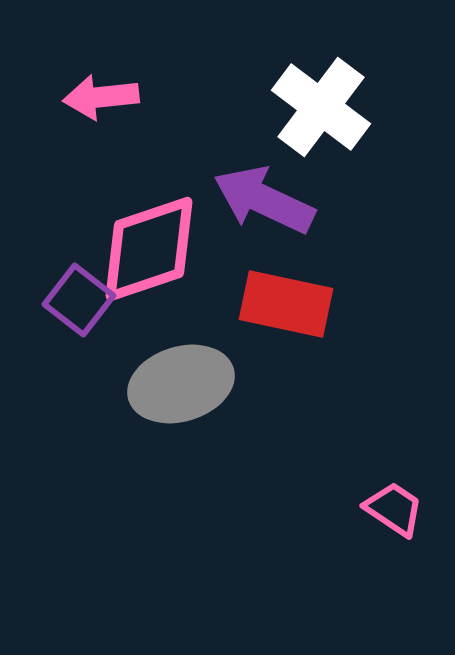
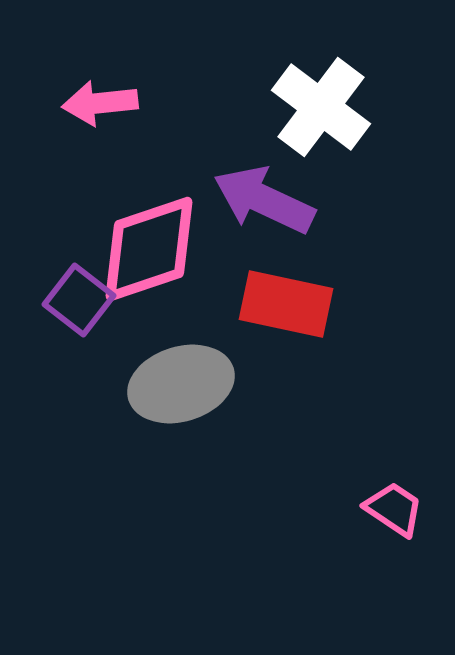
pink arrow: moved 1 px left, 6 px down
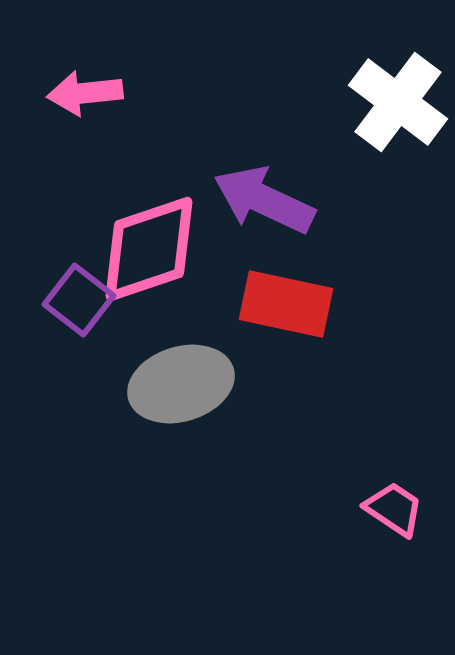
pink arrow: moved 15 px left, 10 px up
white cross: moved 77 px right, 5 px up
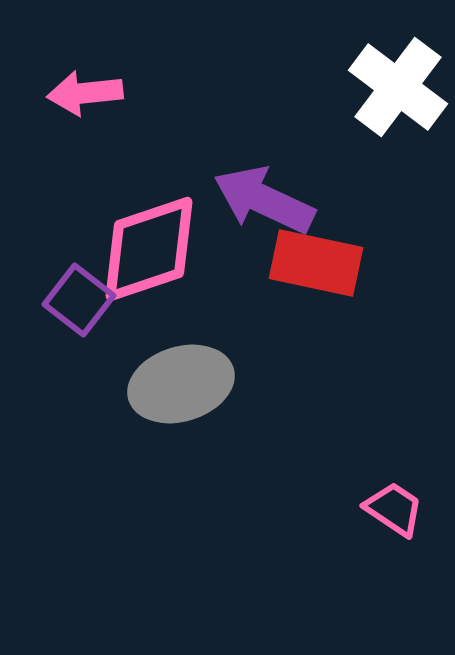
white cross: moved 15 px up
red rectangle: moved 30 px right, 41 px up
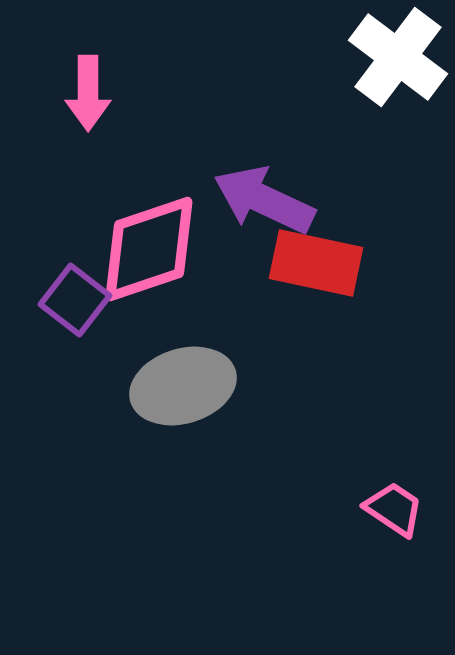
white cross: moved 30 px up
pink arrow: moved 3 px right; rotated 84 degrees counterclockwise
purple square: moved 4 px left
gray ellipse: moved 2 px right, 2 px down
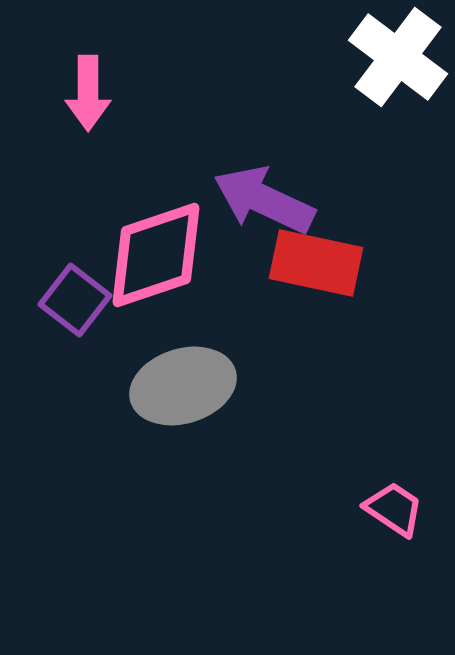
pink diamond: moved 7 px right, 6 px down
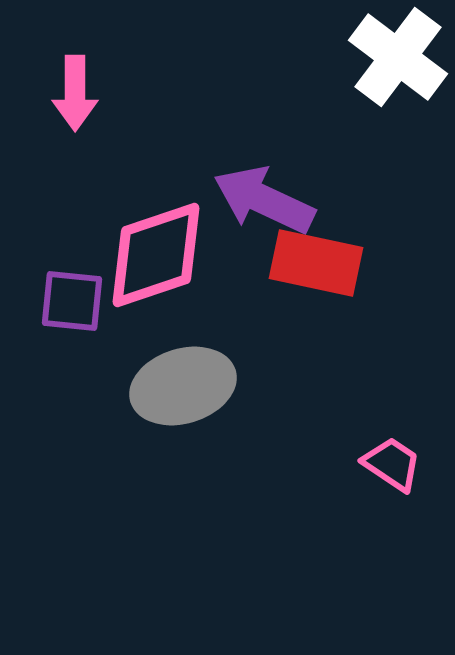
pink arrow: moved 13 px left
purple square: moved 3 px left, 1 px down; rotated 32 degrees counterclockwise
pink trapezoid: moved 2 px left, 45 px up
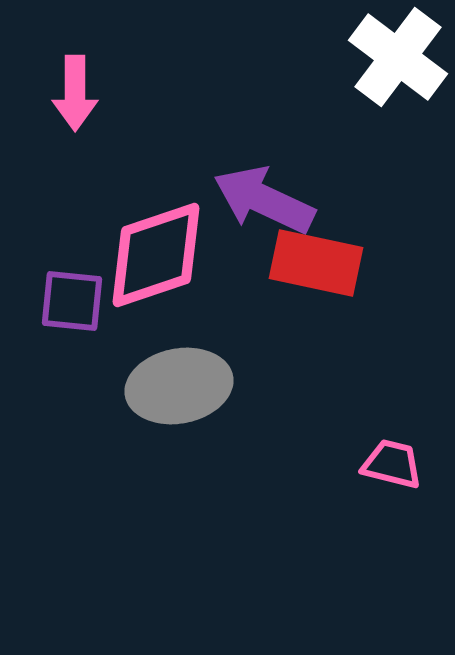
gray ellipse: moved 4 px left; rotated 6 degrees clockwise
pink trapezoid: rotated 20 degrees counterclockwise
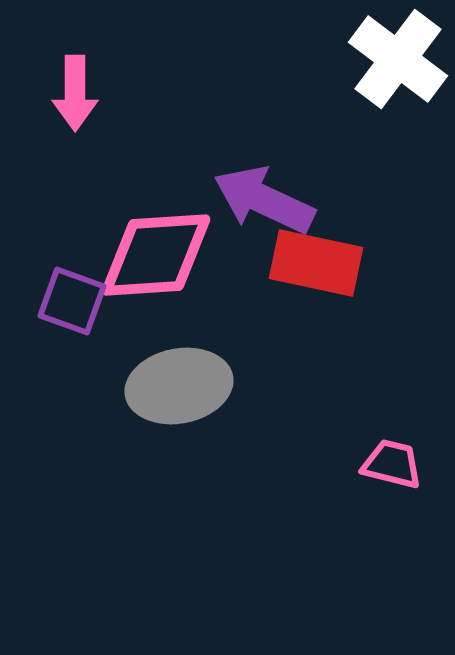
white cross: moved 2 px down
pink diamond: rotated 15 degrees clockwise
purple square: rotated 14 degrees clockwise
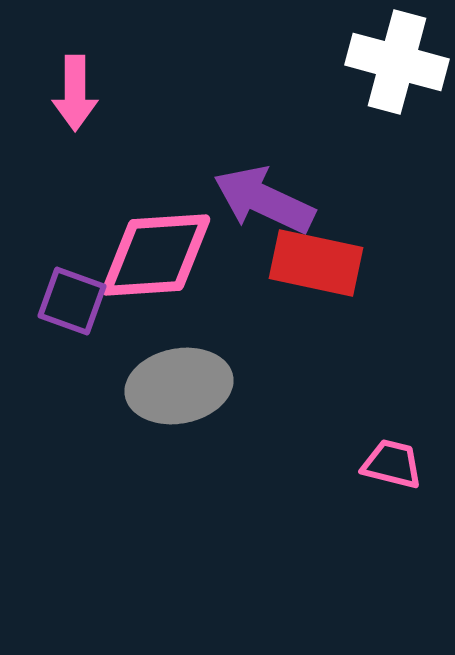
white cross: moved 1 px left, 3 px down; rotated 22 degrees counterclockwise
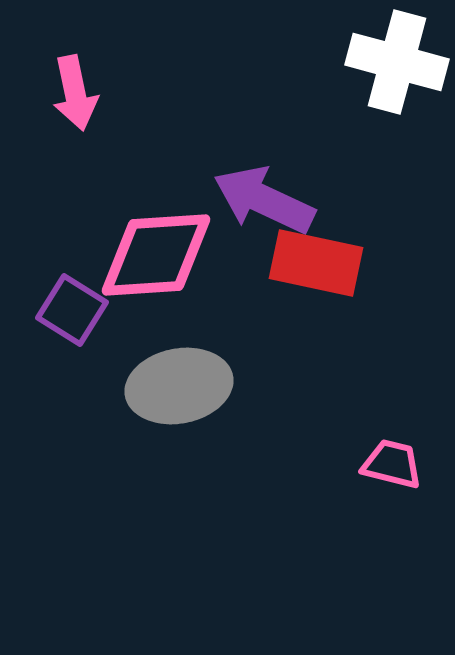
pink arrow: rotated 12 degrees counterclockwise
purple square: moved 9 px down; rotated 12 degrees clockwise
